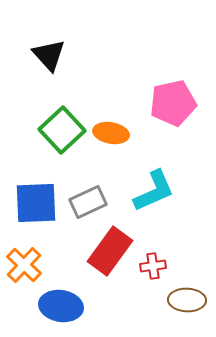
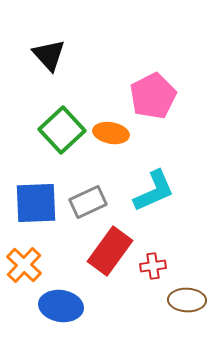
pink pentagon: moved 20 px left, 7 px up; rotated 15 degrees counterclockwise
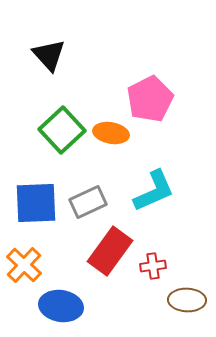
pink pentagon: moved 3 px left, 3 px down
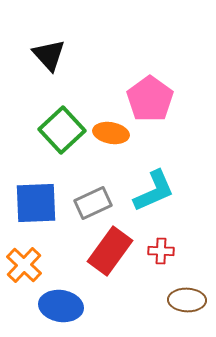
pink pentagon: rotated 9 degrees counterclockwise
gray rectangle: moved 5 px right, 1 px down
red cross: moved 8 px right, 15 px up; rotated 10 degrees clockwise
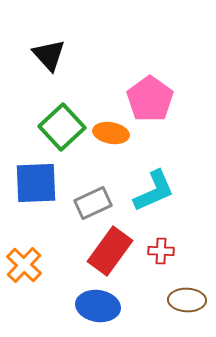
green square: moved 3 px up
blue square: moved 20 px up
blue ellipse: moved 37 px right
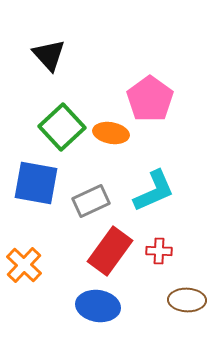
blue square: rotated 12 degrees clockwise
gray rectangle: moved 2 px left, 2 px up
red cross: moved 2 px left
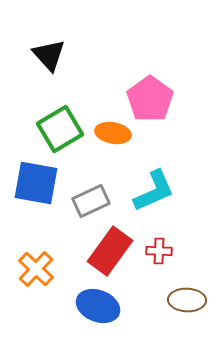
green square: moved 2 px left, 2 px down; rotated 12 degrees clockwise
orange ellipse: moved 2 px right
orange cross: moved 12 px right, 4 px down
blue ellipse: rotated 12 degrees clockwise
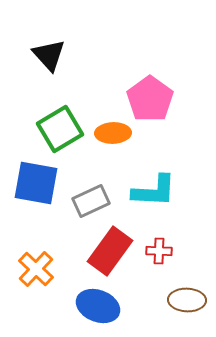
orange ellipse: rotated 12 degrees counterclockwise
cyan L-shape: rotated 27 degrees clockwise
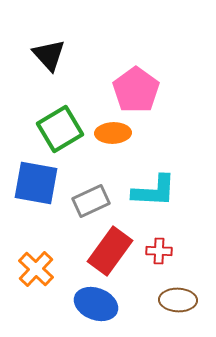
pink pentagon: moved 14 px left, 9 px up
brown ellipse: moved 9 px left
blue ellipse: moved 2 px left, 2 px up
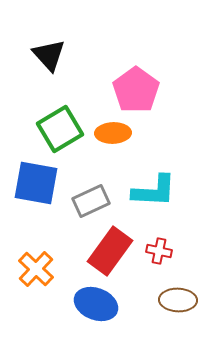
red cross: rotated 10 degrees clockwise
